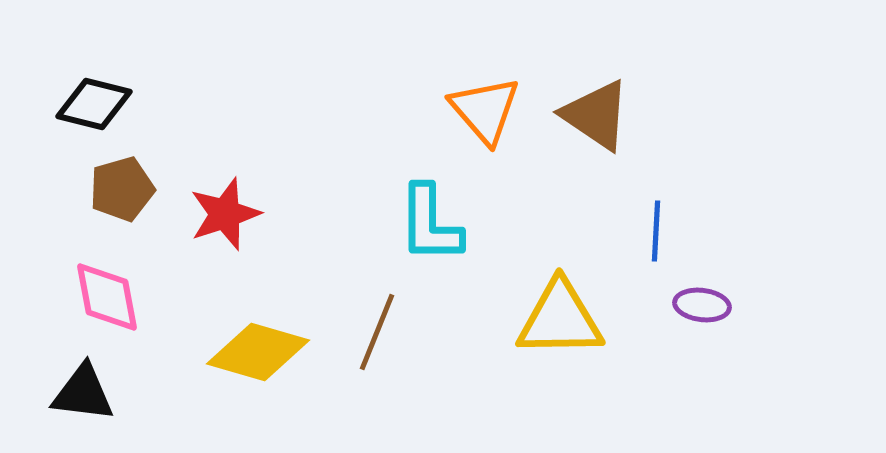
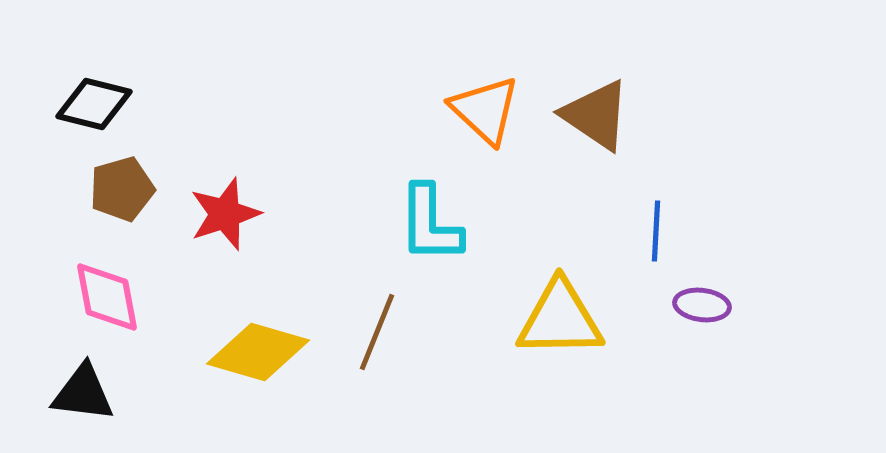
orange triangle: rotated 6 degrees counterclockwise
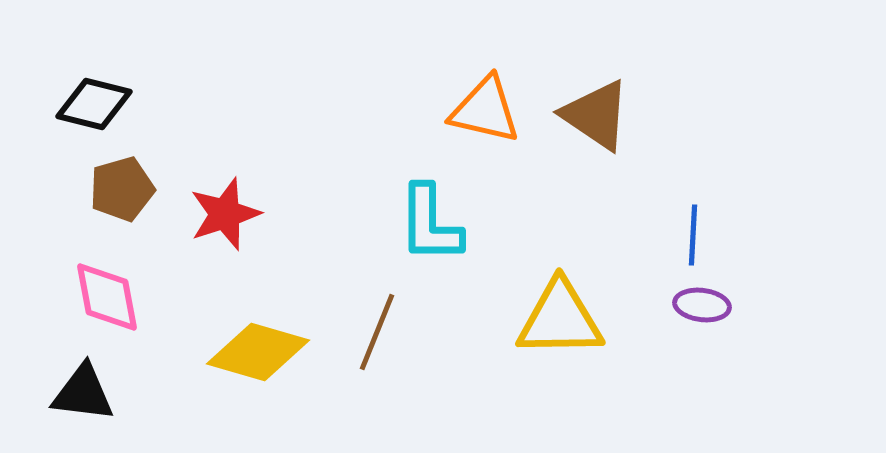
orange triangle: rotated 30 degrees counterclockwise
blue line: moved 37 px right, 4 px down
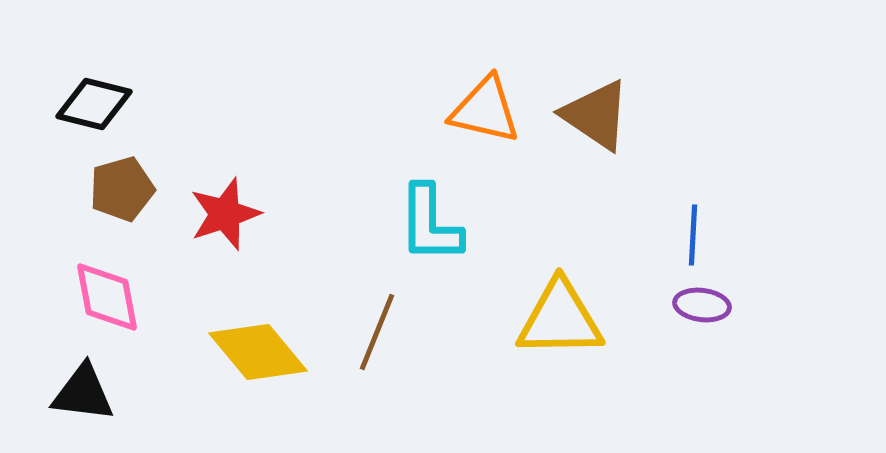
yellow diamond: rotated 34 degrees clockwise
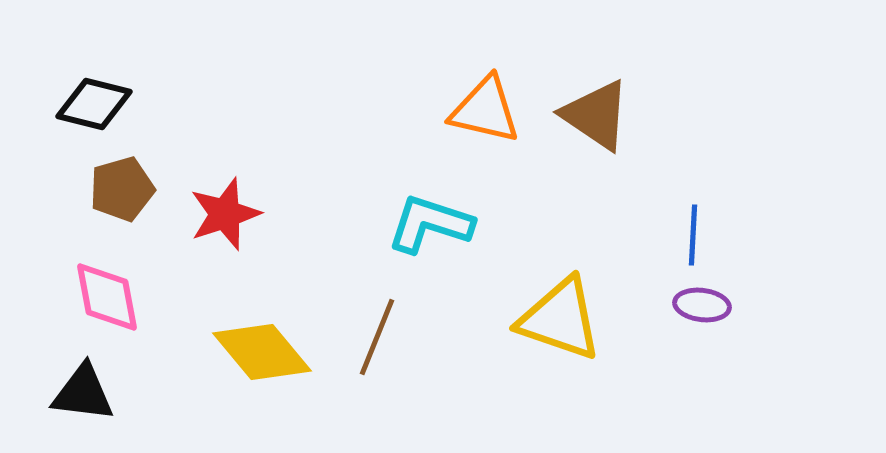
cyan L-shape: rotated 108 degrees clockwise
yellow triangle: rotated 20 degrees clockwise
brown line: moved 5 px down
yellow diamond: moved 4 px right
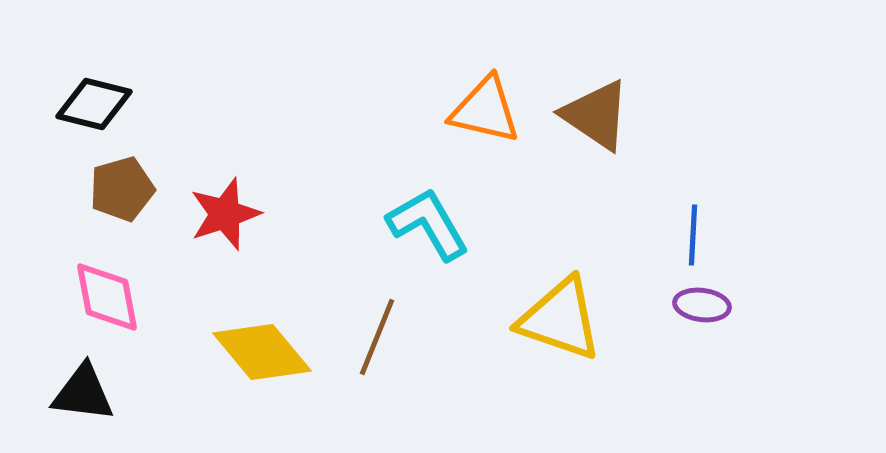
cyan L-shape: moved 2 px left; rotated 42 degrees clockwise
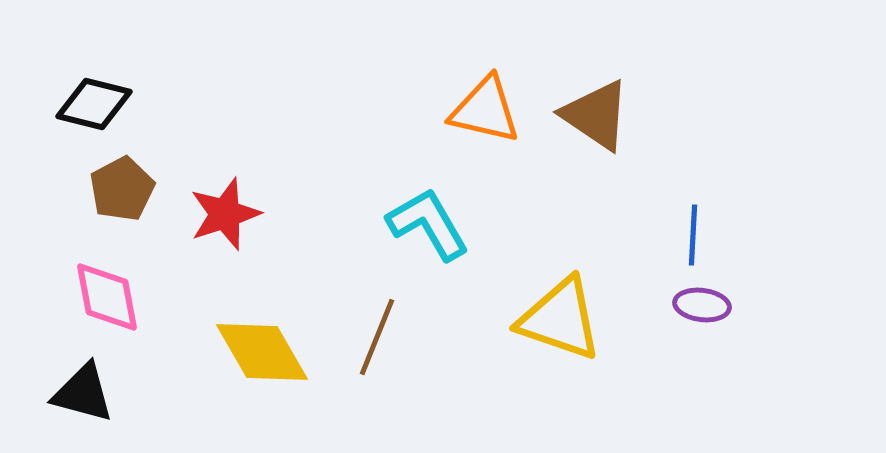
brown pentagon: rotated 12 degrees counterclockwise
yellow diamond: rotated 10 degrees clockwise
black triangle: rotated 8 degrees clockwise
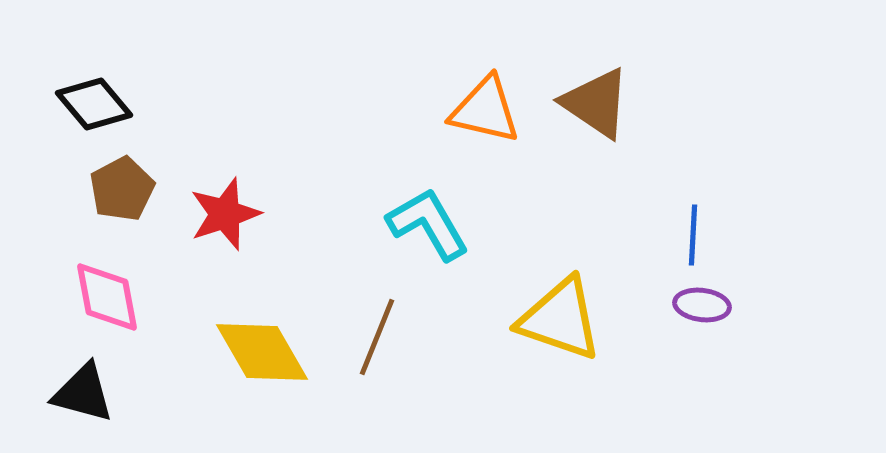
black diamond: rotated 36 degrees clockwise
brown triangle: moved 12 px up
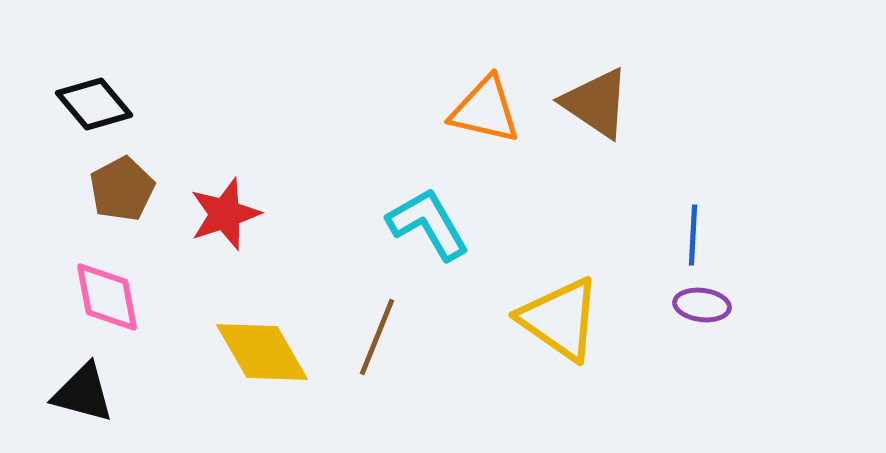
yellow triangle: rotated 16 degrees clockwise
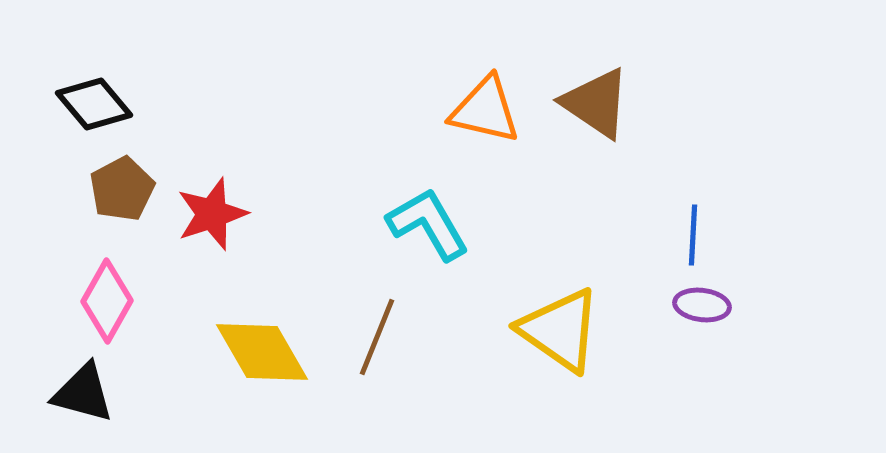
red star: moved 13 px left
pink diamond: moved 4 px down; rotated 40 degrees clockwise
yellow triangle: moved 11 px down
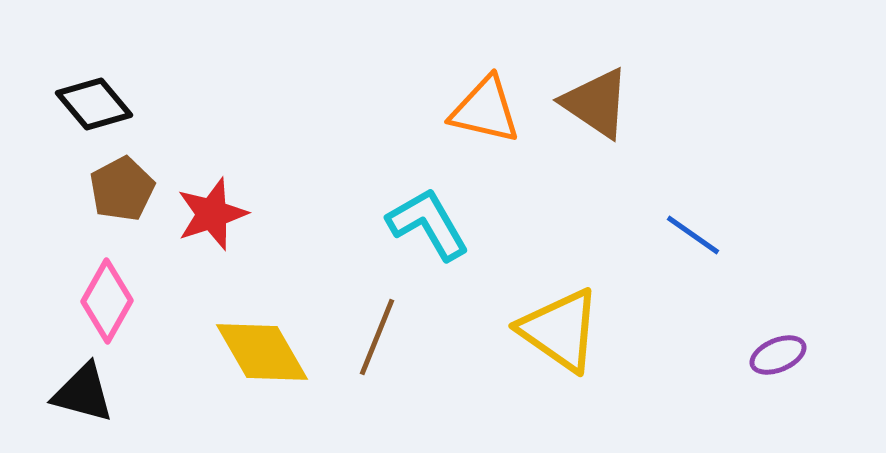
blue line: rotated 58 degrees counterclockwise
purple ellipse: moved 76 px right, 50 px down; rotated 30 degrees counterclockwise
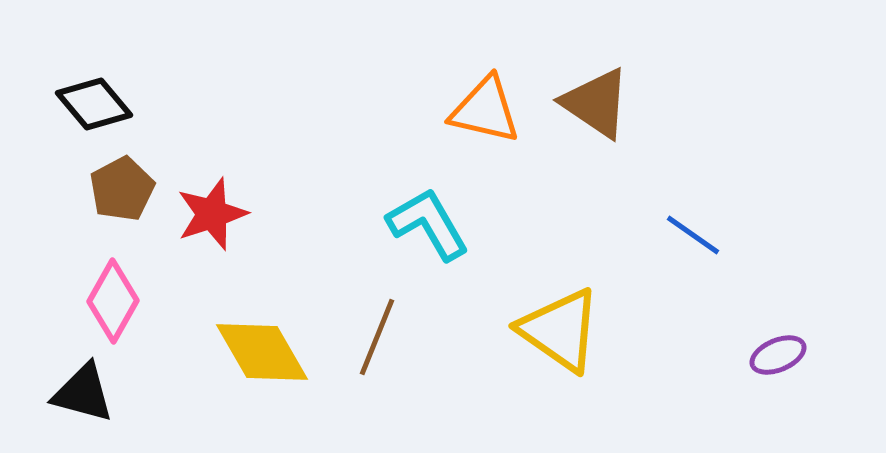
pink diamond: moved 6 px right
